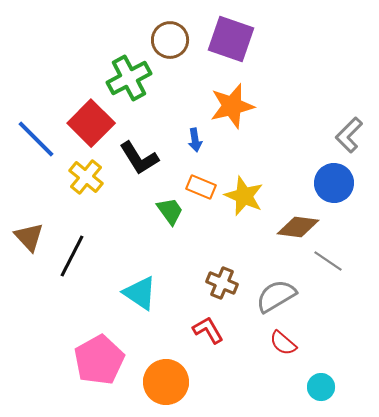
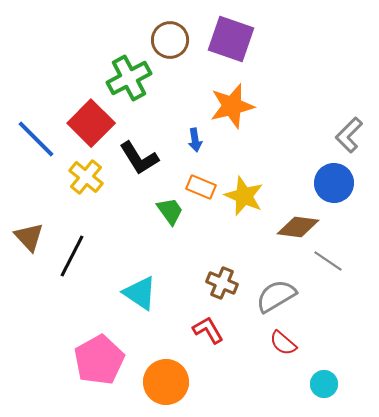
cyan circle: moved 3 px right, 3 px up
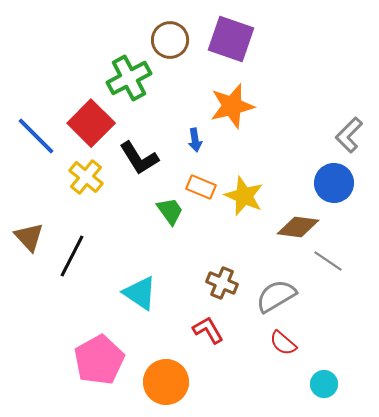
blue line: moved 3 px up
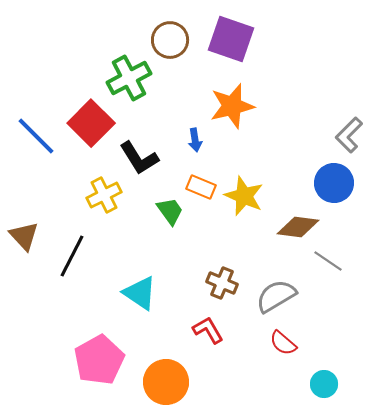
yellow cross: moved 18 px right, 18 px down; rotated 24 degrees clockwise
brown triangle: moved 5 px left, 1 px up
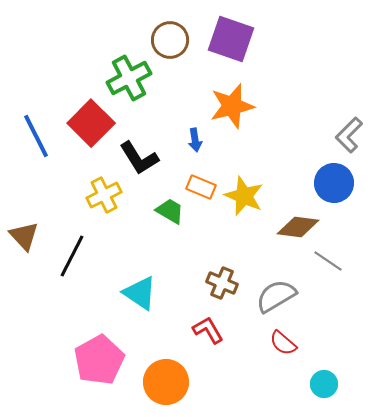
blue line: rotated 18 degrees clockwise
green trapezoid: rotated 24 degrees counterclockwise
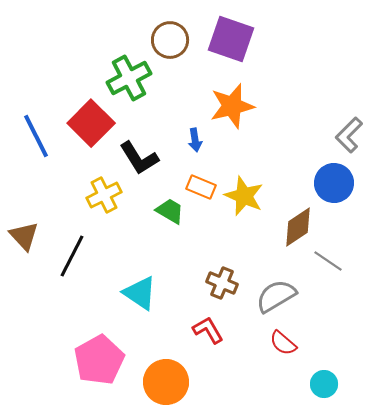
brown diamond: rotated 42 degrees counterclockwise
